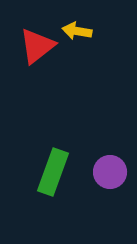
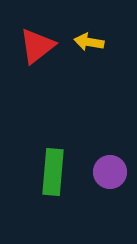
yellow arrow: moved 12 px right, 11 px down
green rectangle: rotated 15 degrees counterclockwise
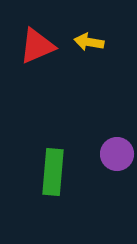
red triangle: rotated 15 degrees clockwise
purple circle: moved 7 px right, 18 px up
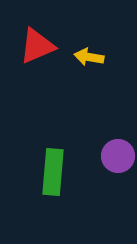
yellow arrow: moved 15 px down
purple circle: moved 1 px right, 2 px down
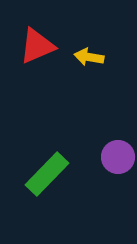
purple circle: moved 1 px down
green rectangle: moved 6 px left, 2 px down; rotated 39 degrees clockwise
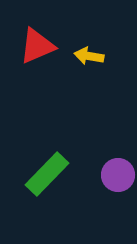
yellow arrow: moved 1 px up
purple circle: moved 18 px down
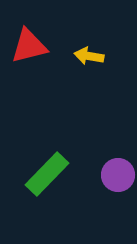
red triangle: moved 8 px left; rotated 9 degrees clockwise
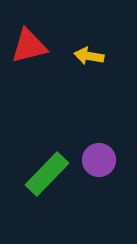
purple circle: moved 19 px left, 15 px up
